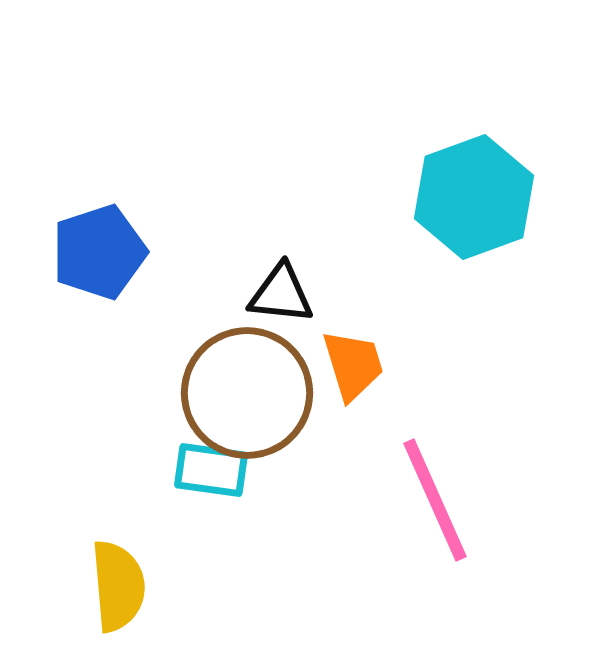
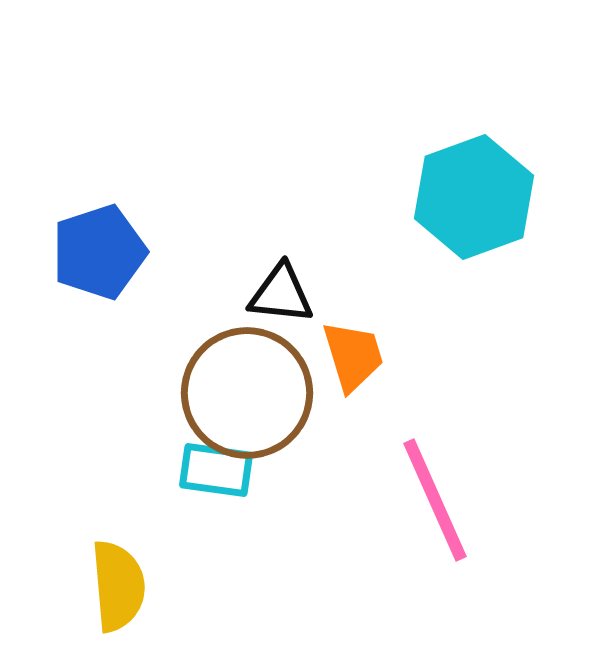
orange trapezoid: moved 9 px up
cyan rectangle: moved 5 px right
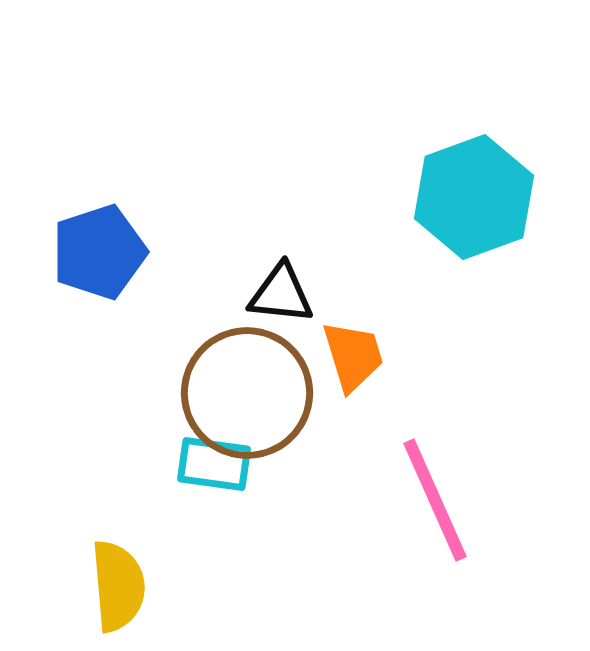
cyan rectangle: moved 2 px left, 6 px up
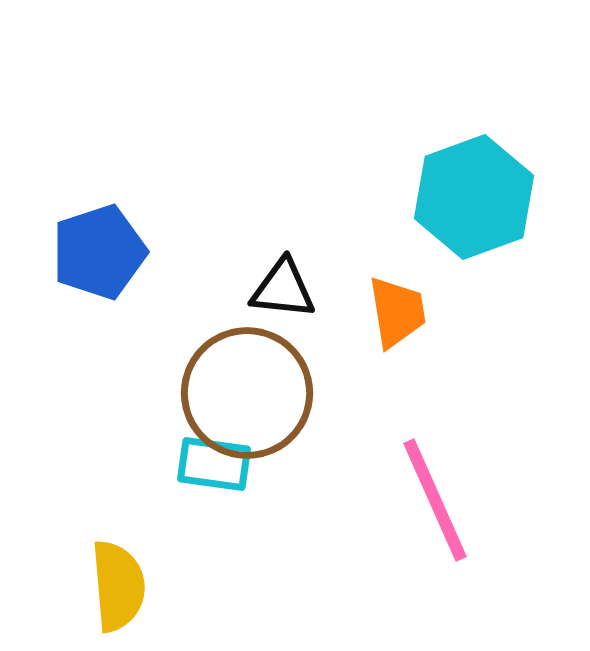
black triangle: moved 2 px right, 5 px up
orange trapezoid: moved 44 px right, 44 px up; rotated 8 degrees clockwise
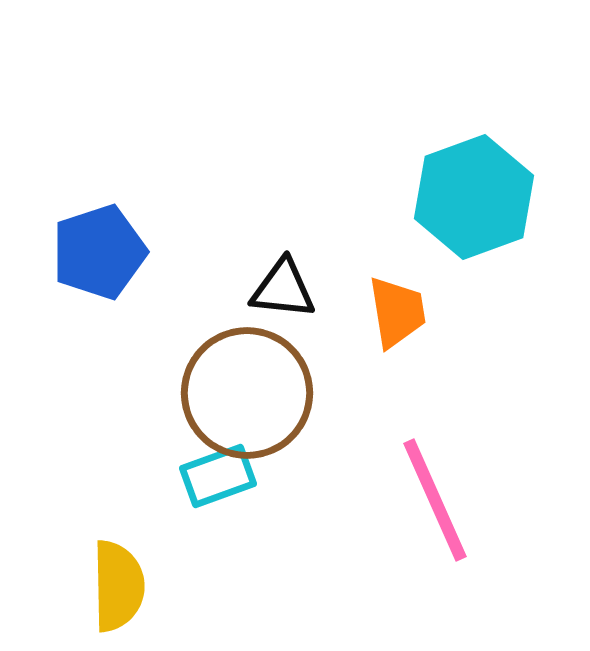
cyan rectangle: moved 4 px right, 12 px down; rotated 28 degrees counterclockwise
yellow semicircle: rotated 4 degrees clockwise
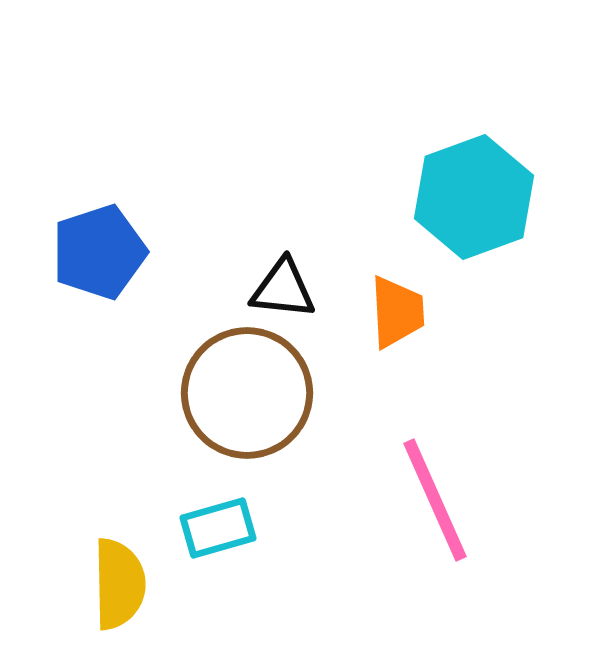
orange trapezoid: rotated 6 degrees clockwise
cyan rectangle: moved 52 px down; rotated 4 degrees clockwise
yellow semicircle: moved 1 px right, 2 px up
